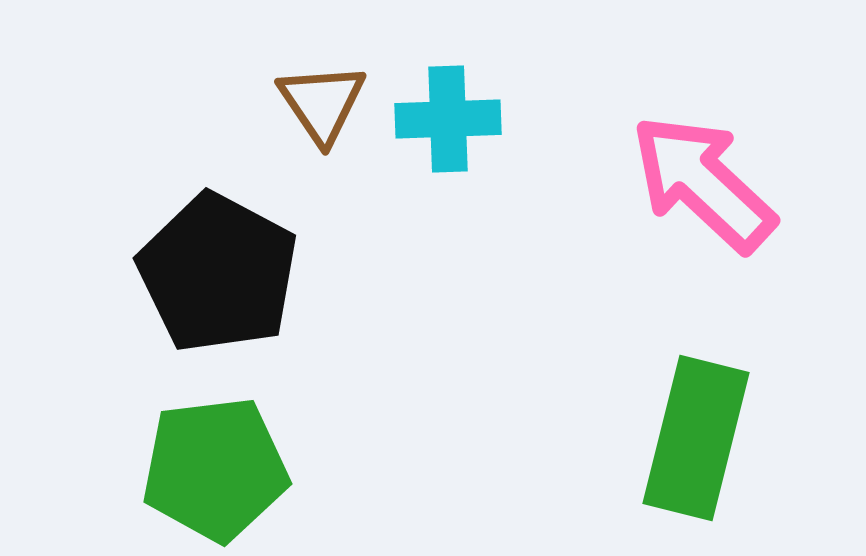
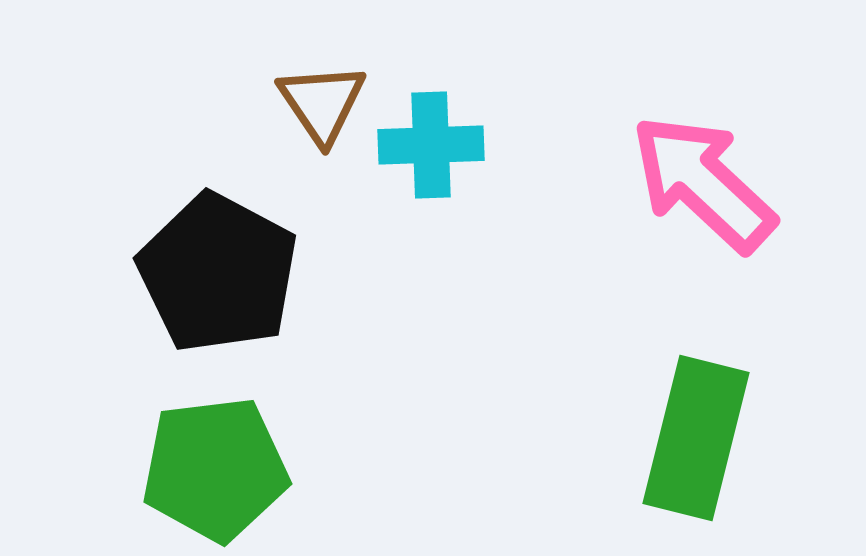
cyan cross: moved 17 px left, 26 px down
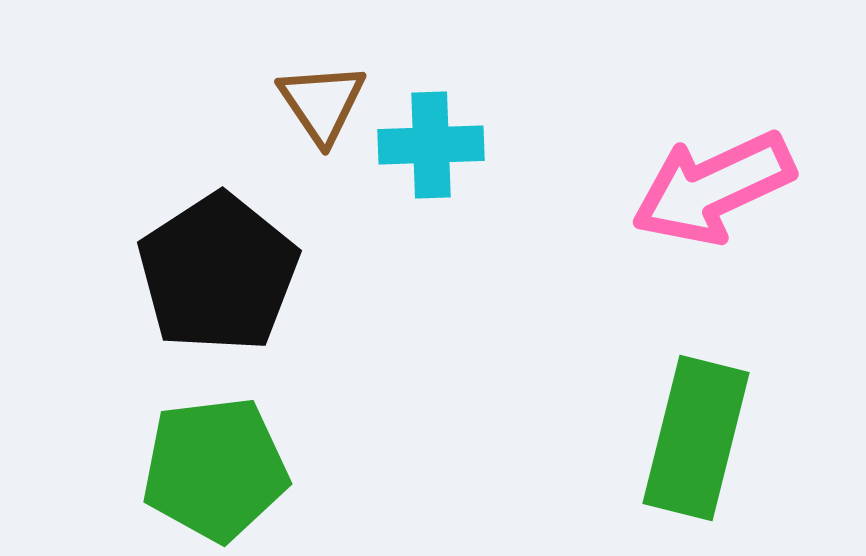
pink arrow: moved 10 px right, 5 px down; rotated 68 degrees counterclockwise
black pentagon: rotated 11 degrees clockwise
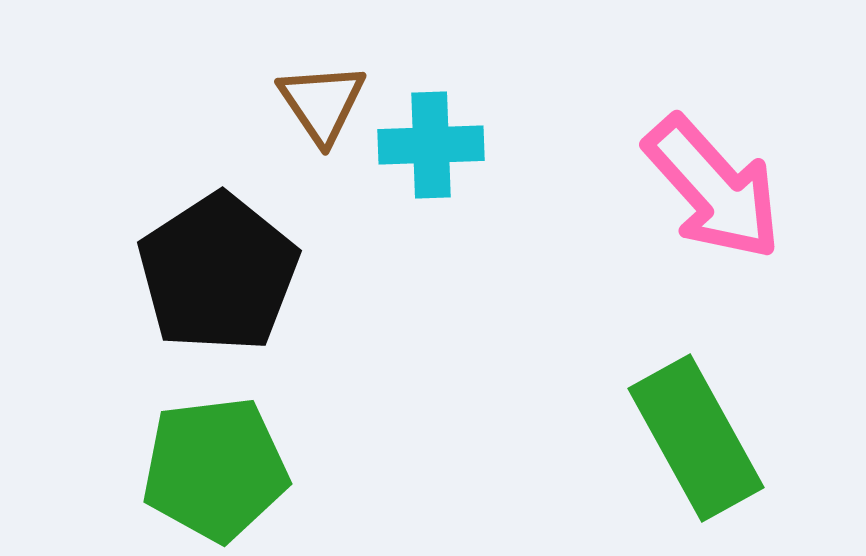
pink arrow: rotated 107 degrees counterclockwise
green rectangle: rotated 43 degrees counterclockwise
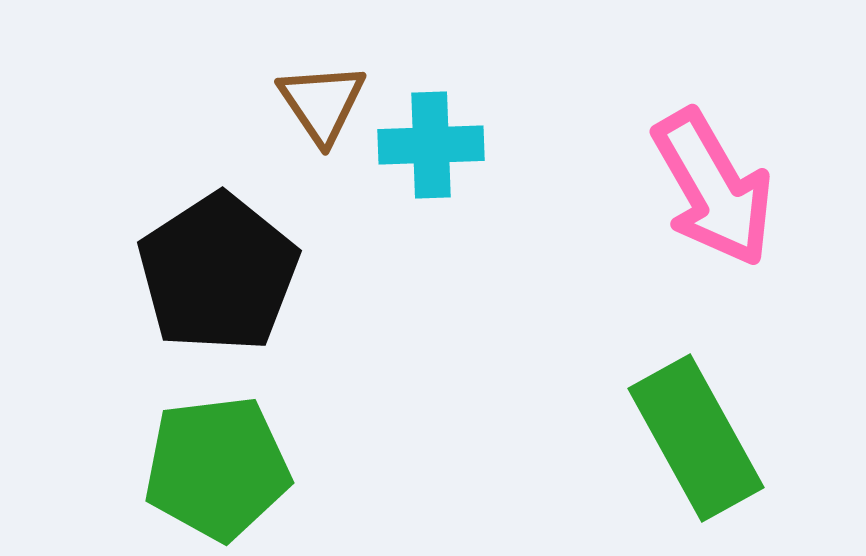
pink arrow: rotated 12 degrees clockwise
green pentagon: moved 2 px right, 1 px up
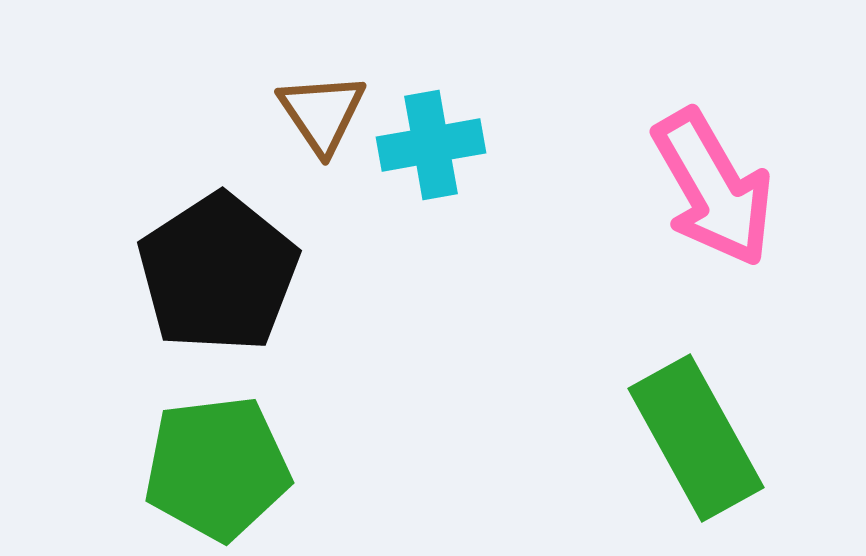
brown triangle: moved 10 px down
cyan cross: rotated 8 degrees counterclockwise
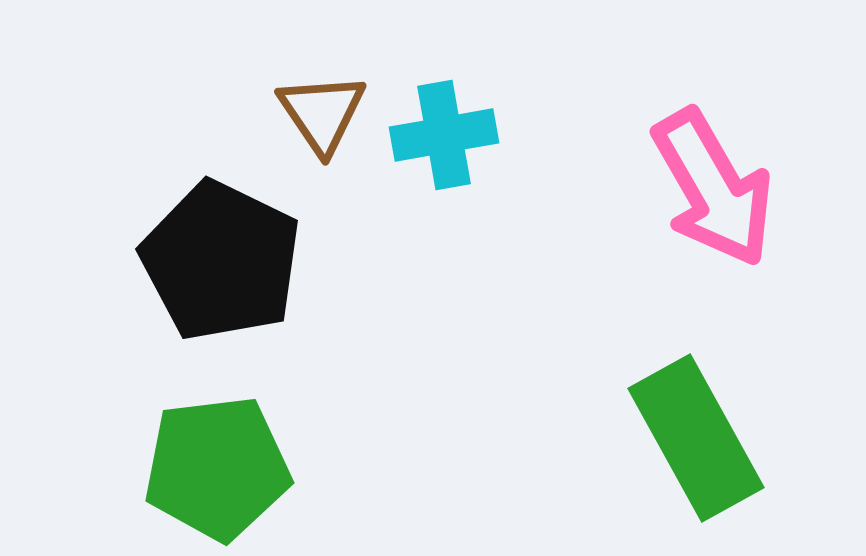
cyan cross: moved 13 px right, 10 px up
black pentagon: moved 3 px right, 12 px up; rotated 13 degrees counterclockwise
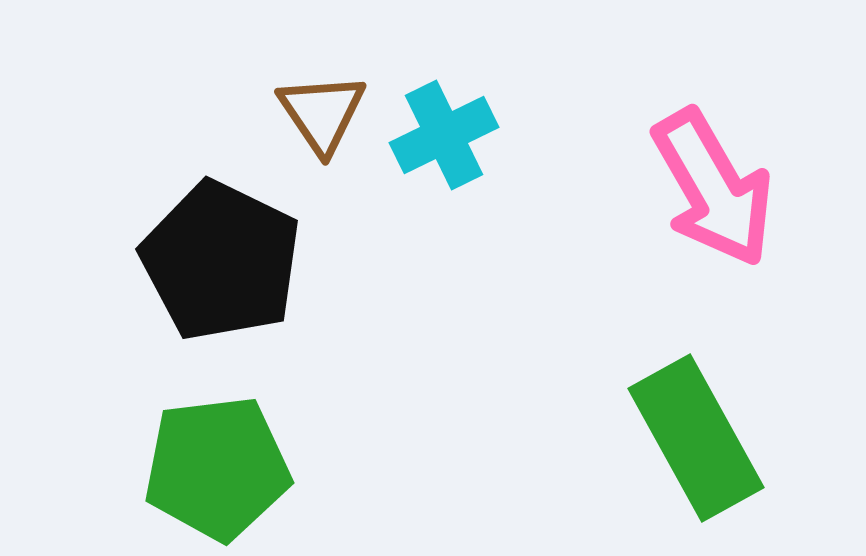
cyan cross: rotated 16 degrees counterclockwise
